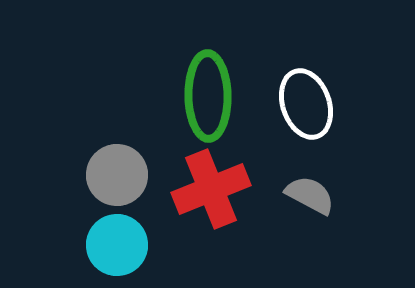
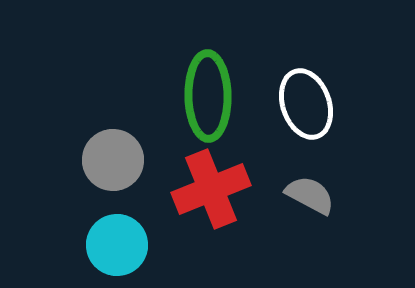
gray circle: moved 4 px left, 15 px up
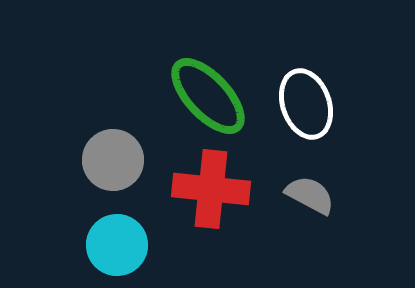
green ellipse: rotated 42 degrees counterclockwise
red cross: rotated 28 degrees clockwise
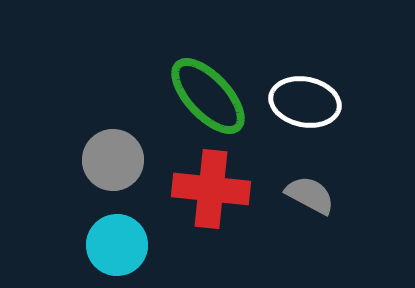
white ellipse: moved 1 px left, 2 px up; rotated 60 degrees counterclockwise
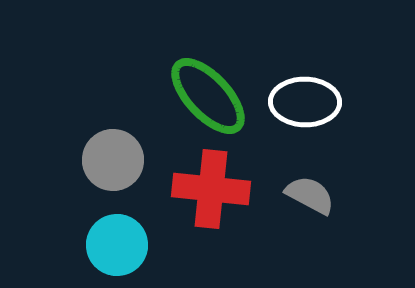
white ellipse: rotated 10 degrees counterclockwise
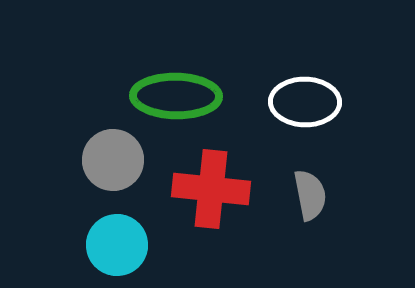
green ellipse: moved 32 px left; rotated 46 degrees counterclockwise
gray semicircle: rotated 51 degrees clockwise
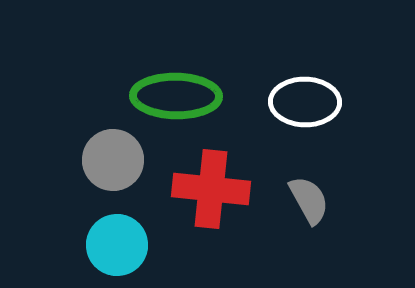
gray semicircle: moved 1 px left, 5 px down; rotated 18 degrees counterclockwise
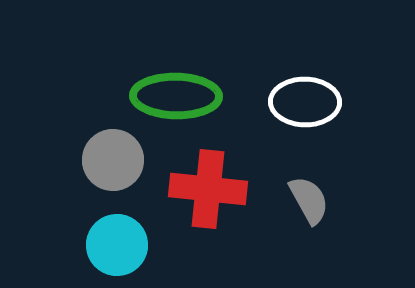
red cross: moved 3 px left
